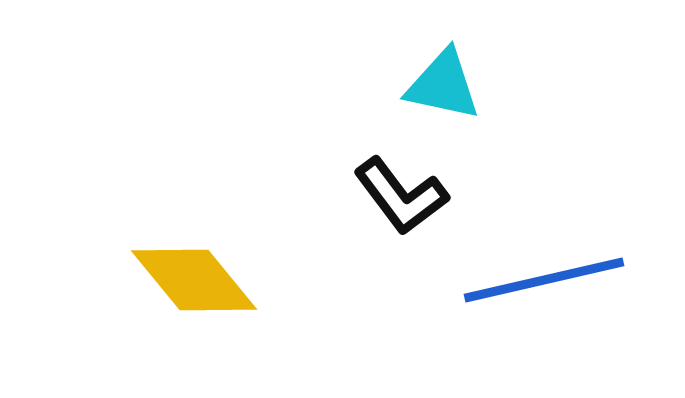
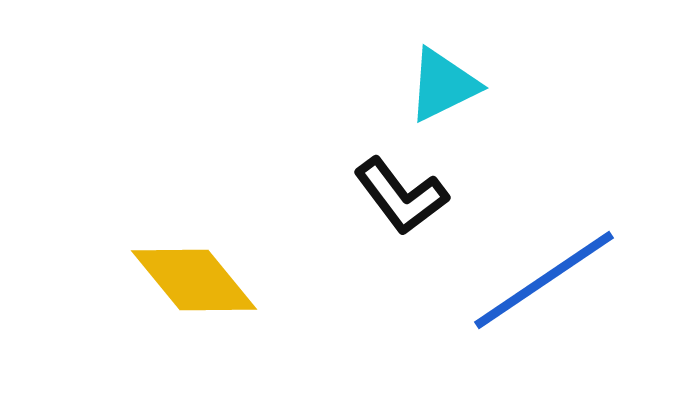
cyan triangle: rotated 38 degrees counterclockwise
blue line: rotated 21 degrees counterclockwise
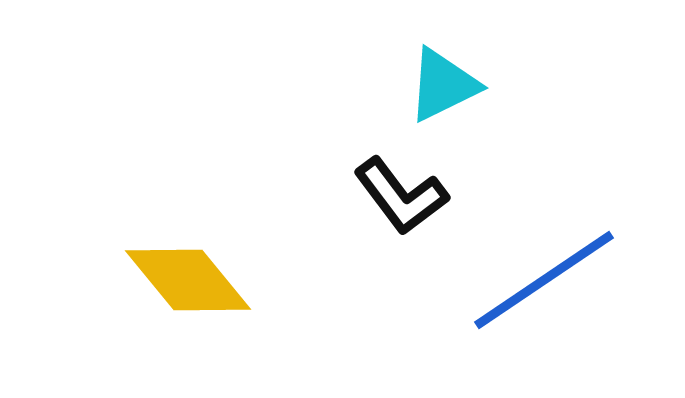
yellow diamond: moved 6 px left
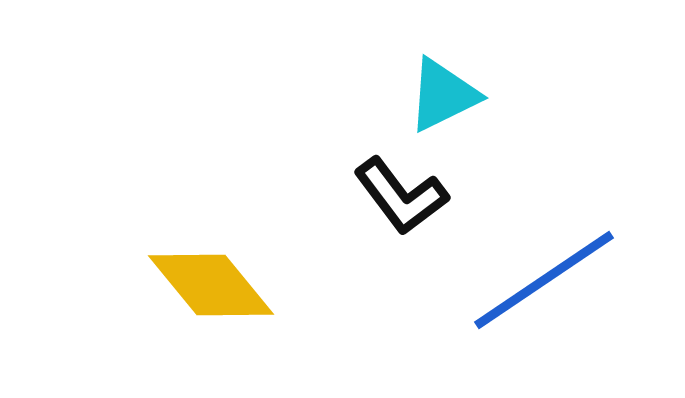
cyan triangle: moved 10 px down
yellow diamond: moved 23 px right, 5 px down
